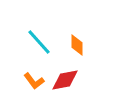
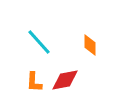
orange diamond: moved 13 px right
orange L-shape: moved 1 px down; rotated 40 degrees clockwise
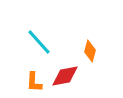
orange diamond: moved 6 px down; rotated 15 degrees clockwise
red diamond: moved 4 px up
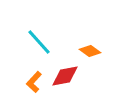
orange diamond: rotated 70 degrees counterclockwise
orange L-shape: rotated 40 degrees clockwise
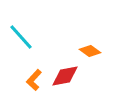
cyan line: moved 18 px left, 5 px up
orange L-shape: moved 2 px up
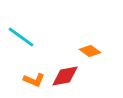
cyan line: rotated 12 degrees counterclockwise
orange L-shape: rotated 110 degrees counterclockwise
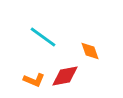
cyan line: moved 22 px right
orange diamond: rotated 35 degrees clockwise
